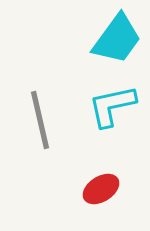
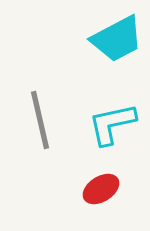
cyan trapezoid: rotated 26 degrees clockwise
cyan L-shape: moved 18 px down
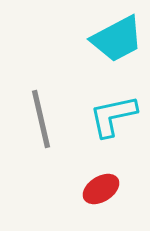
gray line: moved 1 px right, 1 px up
cyan L-shape: moved 1 px right, 8 px up
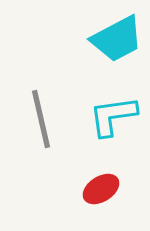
cyan L-shape: rotated 4 degrees clockwise
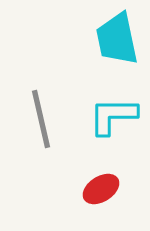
cyan trapezoid: rotated 106 degrees clockwise
cyan L-shape: rotated 8 degrees clockwise
